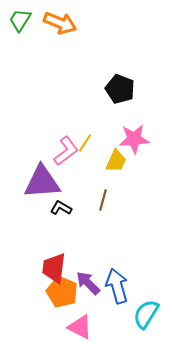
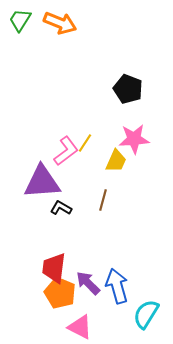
black pentagon: moved 8 px right
orange pentagon: moved 2 px left, 1 px down
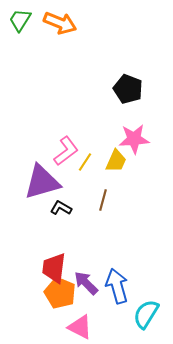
yellow line: moved 19 px down
purple triangle: rotated 12 degrees counterclockwise
purple arrow: moved 2 px left
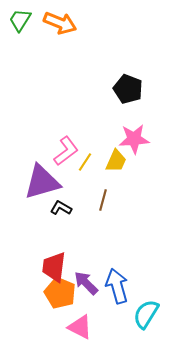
red trapezoid: moved 1 px up
